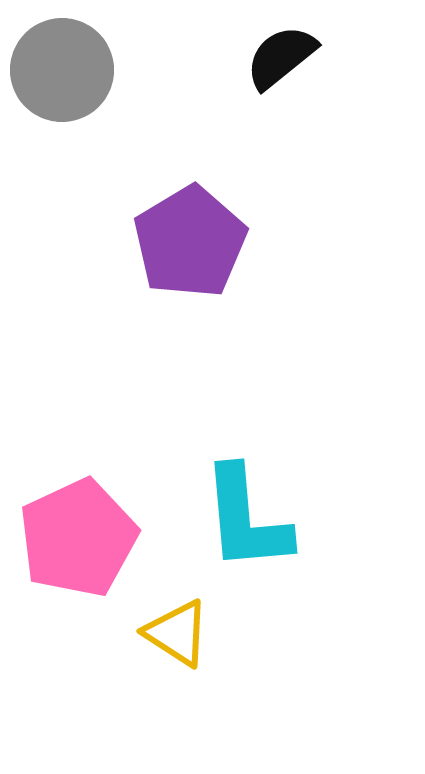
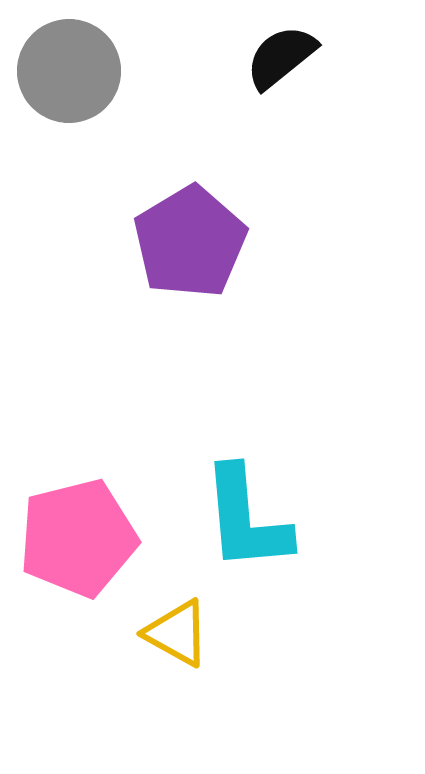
gray circle: moved 7 px right, 1 px down
pink pentagon: rotated 11 degrees clockwise
yellow triangle: rotated 4 degrees counterclockwise
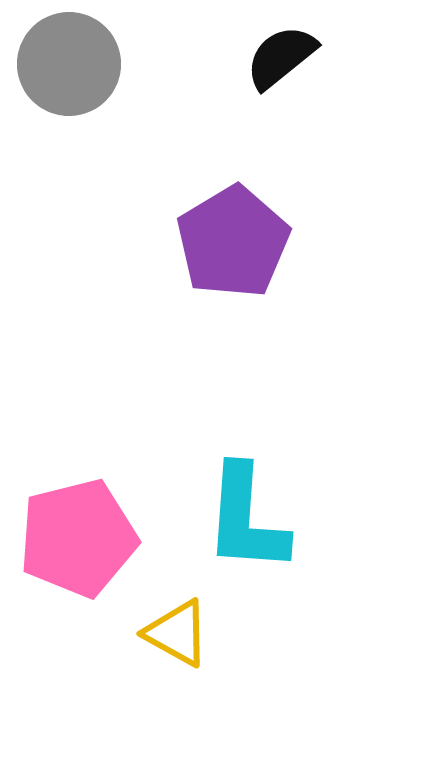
gray circle: moved 7 px up
purple pentagon: moved 43 px right
cyan L-shape: rotated 9 degrees clockwise
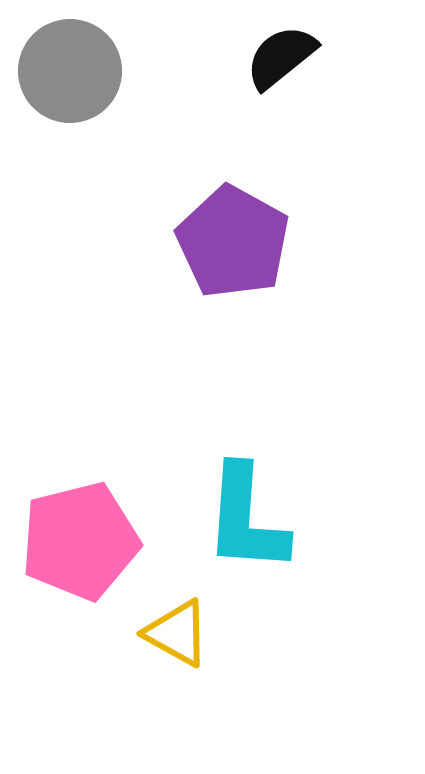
gray circle: moved 1 px right, 7 px down
purple pentagon: rotated 12 degrees counterclockwise
pink pentagon: moved 2 px right, 3 px down
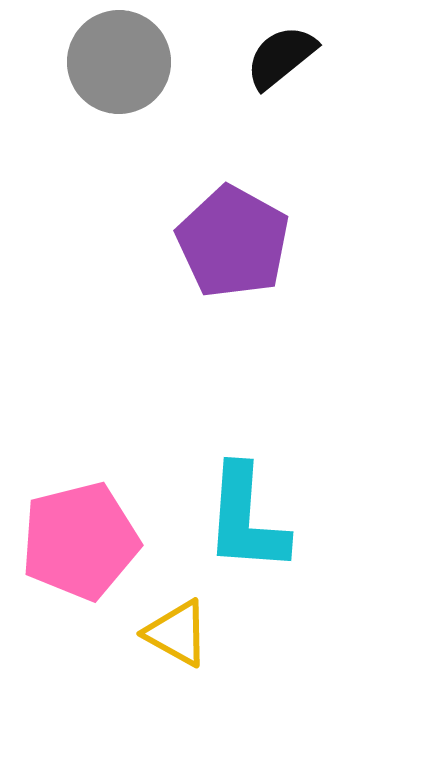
gray circle: moved 49 px right, 9 px up
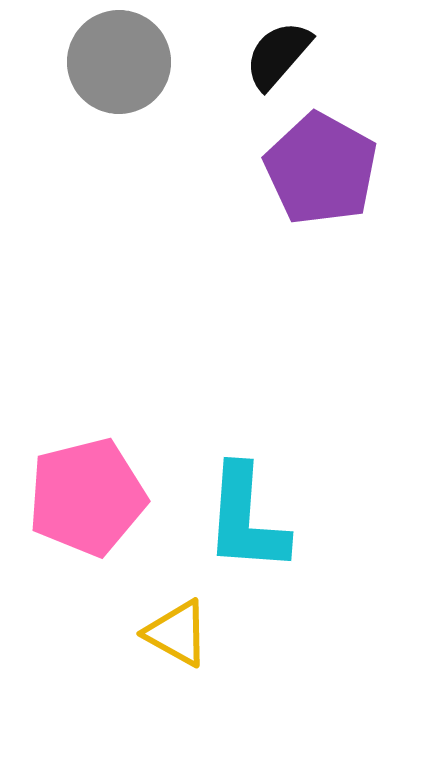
black semicircle: moved 3 px left, 2 px up; rotated 10 degrees counterclockwise
purple pentagon: moved 88 px right, 73 px up
pink pentagon: moved 7 px right, 44 px up
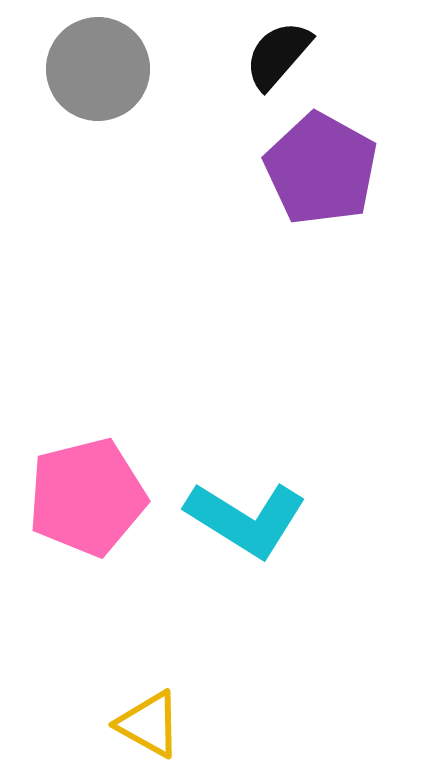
gray circle: moved 21 px left, 7 px down
cyan L-shape: rotated 62 degrees counterclockwise
yellow triangle: moved 28 px left, 91 px down
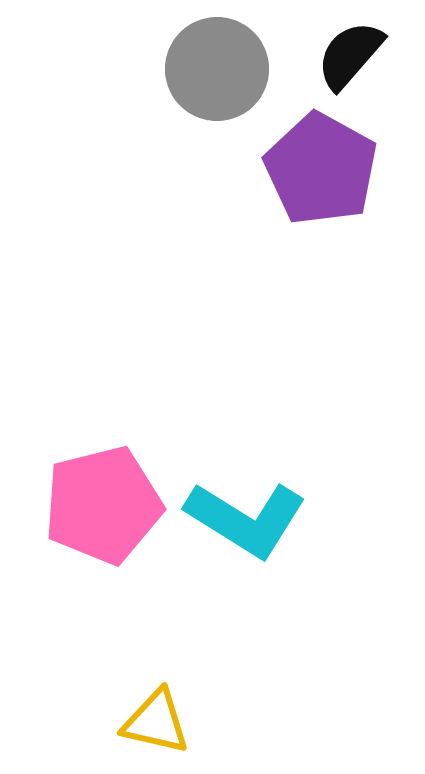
black semicircle: moved 72 px right
gray circle: moved 119 px right
pink pentagon: moved 16 px right, 8 px down
yellow triangle: moved 7 px right, 2 px up; rotated 16 degrees counterclockwise
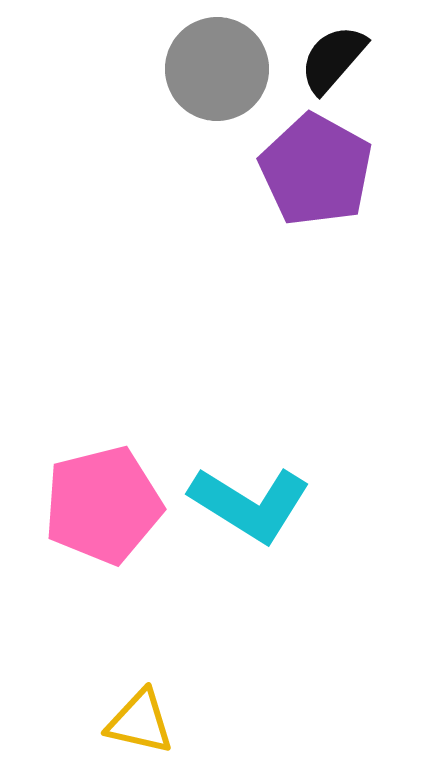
black semicircle: moved 17 px left, 4 px down
purple pentagon: moved 5 px left, 1 px down
cyan L-shape: moved 4 px right, 15 px up
yellow triangle: moved 16 px left
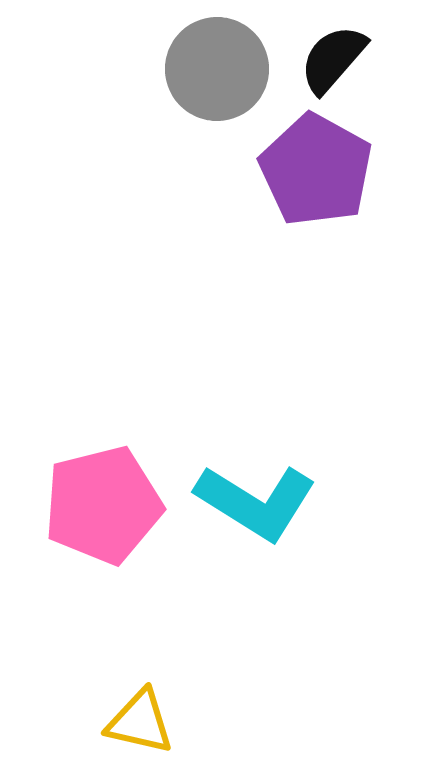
cyan L-shape: moved 6 px right, 2 px up
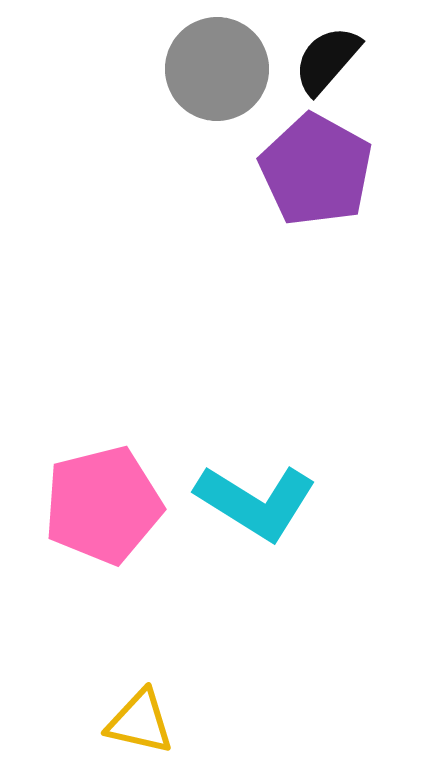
black semicircle: moved 6 px left, 1 px down
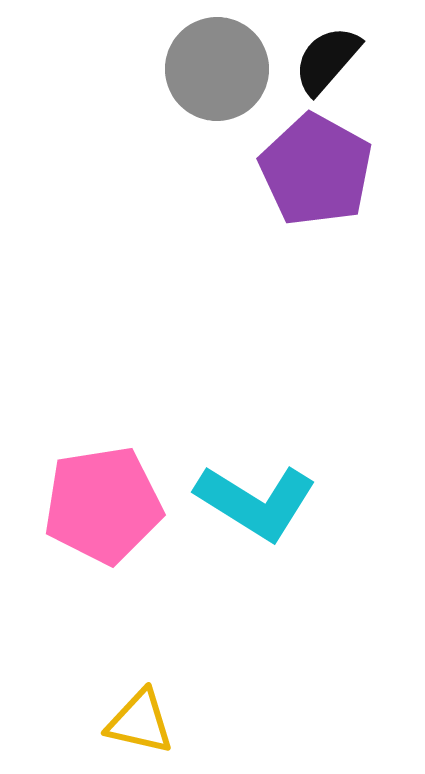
pink pentagon: rotated 5 degrees clockwise
